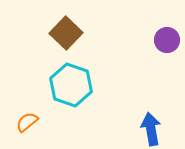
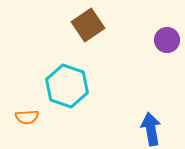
brown square: moved 22 px right, 8 px up; rotated 12 degrees clockwise
cyan hexagon: moved 4 px left, 1 px down
orange semicircle: moved 5 px up; rotated 145 degrees counterclockwise
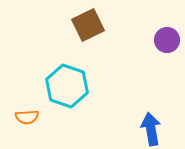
brown square: rotated 8 degrees clockwise
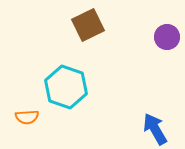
purple circle: moved 3 px up
cyan hexagon: moved 1 px left, 1 px down
blue arrow: moved 4 px right; rotated 20 degrees counterclockwise
